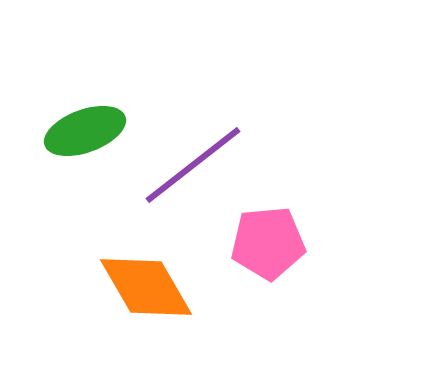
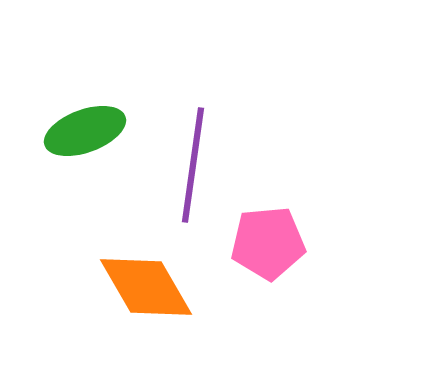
purple line: rotated 44 degrees counterclockwise
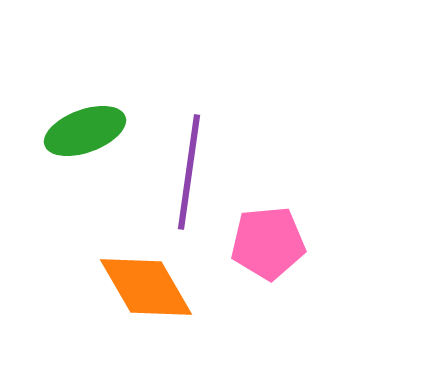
purple line: moved 4 px left, 7 px down
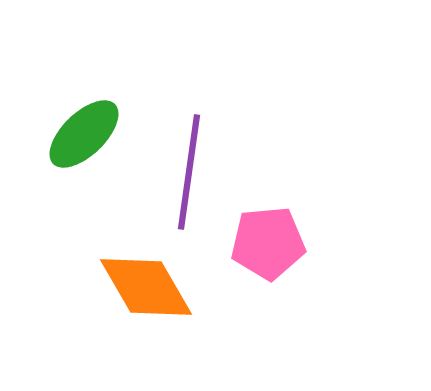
green ellipse: moved 1 px left, 3 px down; rotated 24 degrees counterclockwise
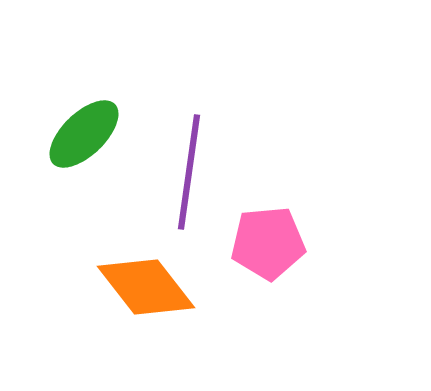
orange diamond: rotated 8 degrees counterclockwise
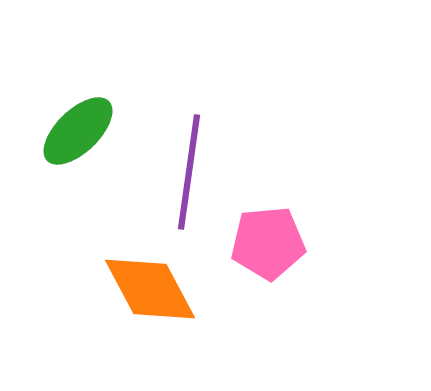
green ellipse: moved 6 px left, 3 px up
orange diamond: moved 4 px right, 2 px down; rotated 10 degrees clockwise
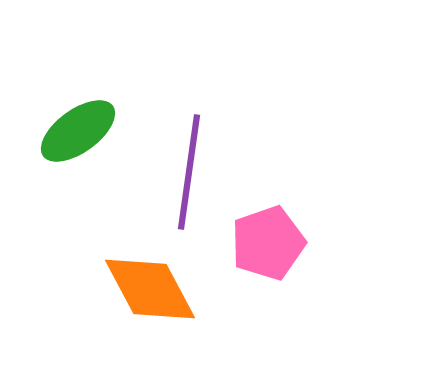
green ellipse: rotated 8 degrees clockwise
pink pentagon: rotated 14 degrees counterclockwise
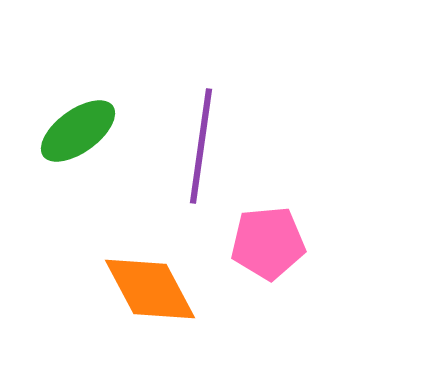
purple line: moved 12 px right, 26 px up
pink pentagon: rotated 14 degrees clockwise
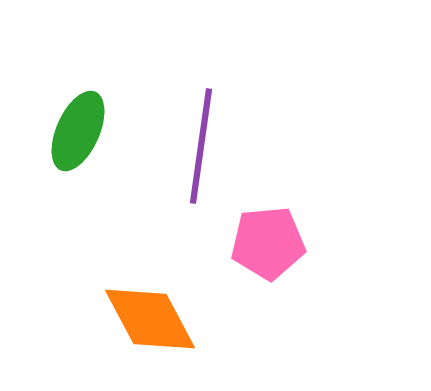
green ellipse: rotated 30 degrees counterclockwise
orange diamond: moved 30 px down
